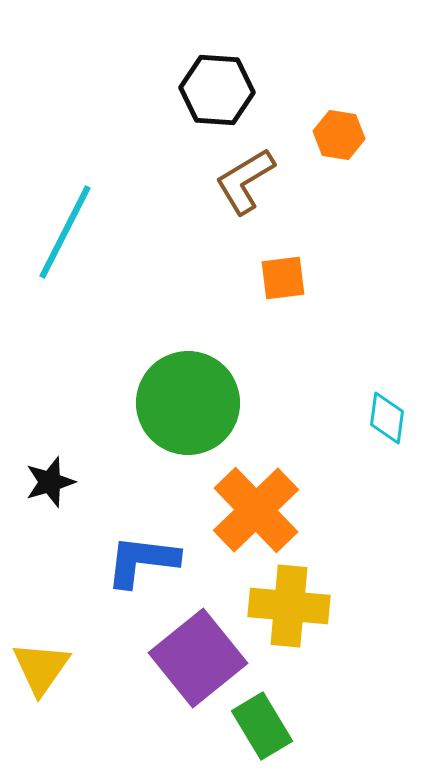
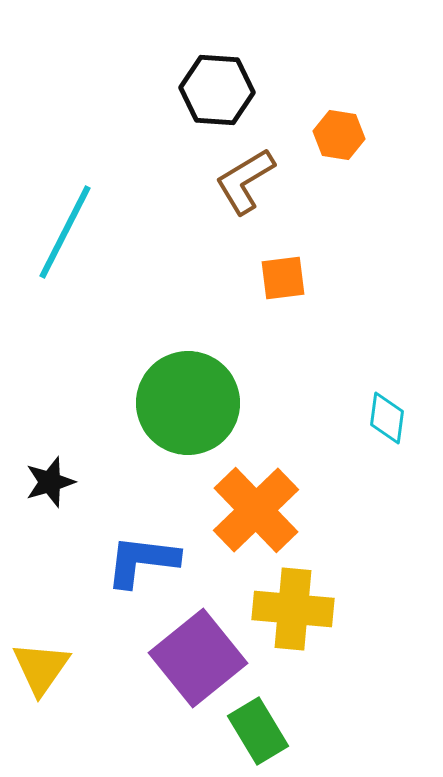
yellow cross: moved 4 px right, 3 px down
green rectangle: moved 4 px left, 5 px down
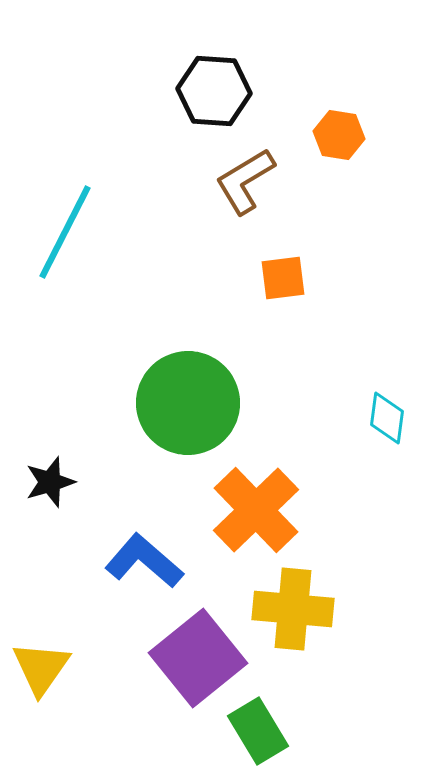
black hexagon: moved 3 px left, 1 px down
blue L-shape: moved 2 px right; rotated 34 degrees clockwise
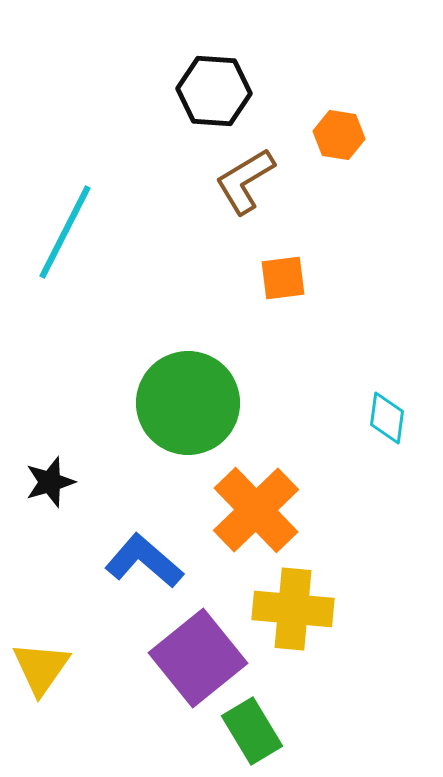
green rectangle: moved 6 px left
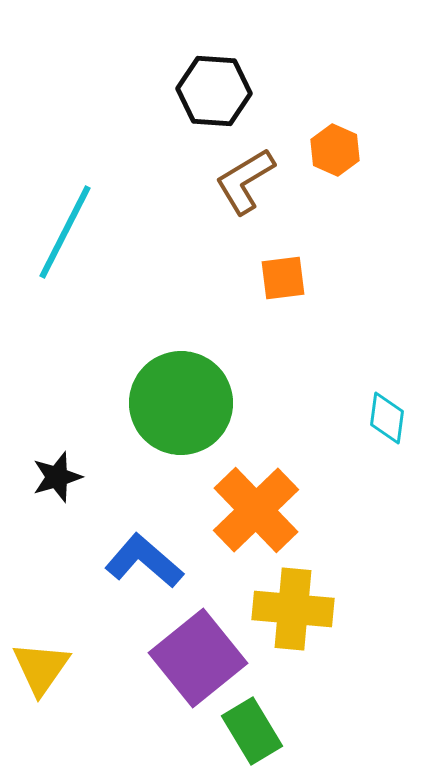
orange hexagon: moved 4 px left, 15 px down; rotated 15 degrees clockwise
green circle: moved 7 px left
black star: moved 7 px right, 5 px up
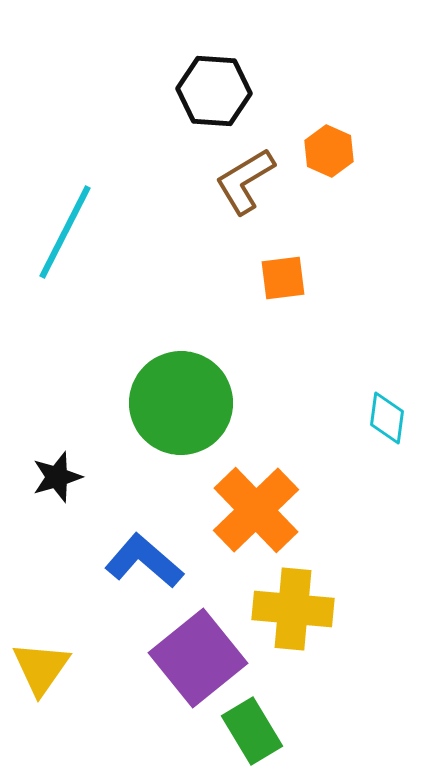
orange hexagon: moved 6 px left, 1 px down
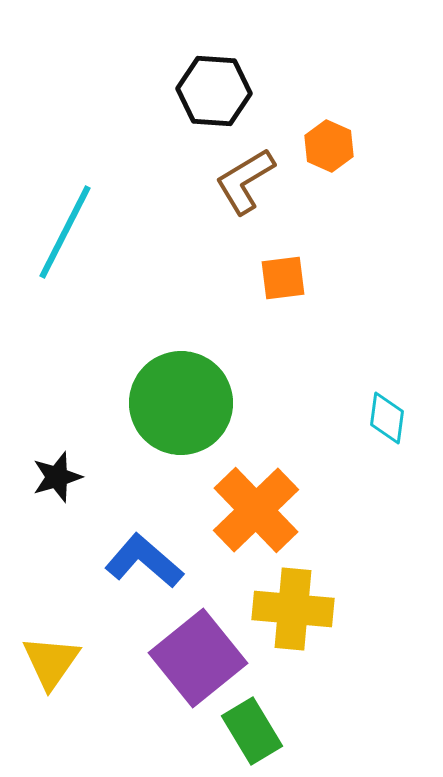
orange hexagon: moved 5 px up
yellow triangle: moved 10 px right, 6 px up
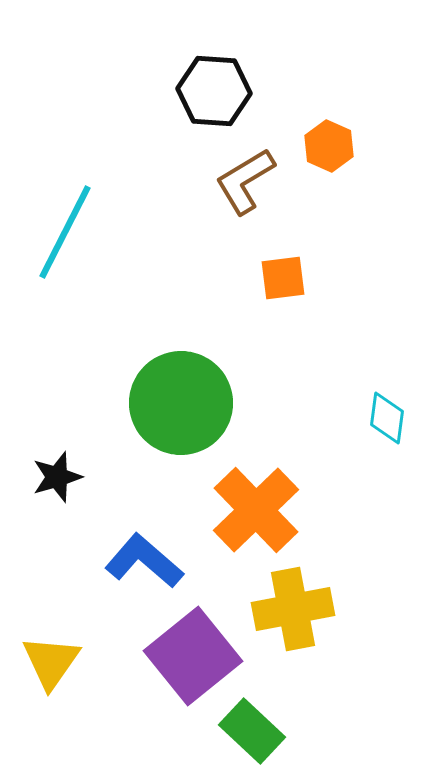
yellow cross: rotated 16 degrees counterclockwise
purple square: moved 5 px left, 2 px up
green rectangle: rotated 16 degrees counterclockwise
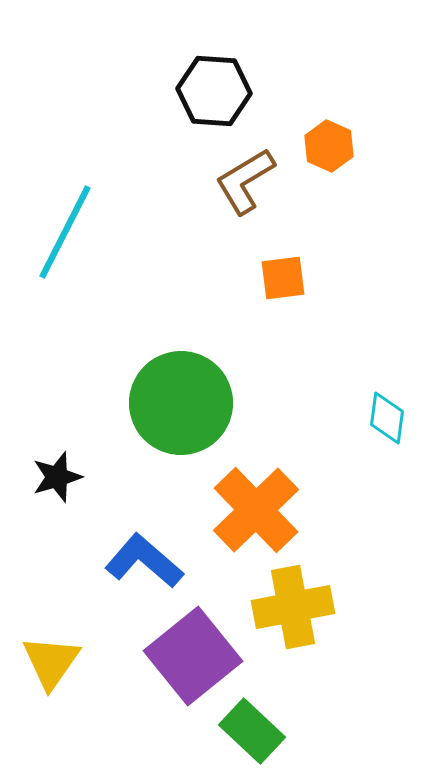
yellow cross: moved 2 px up
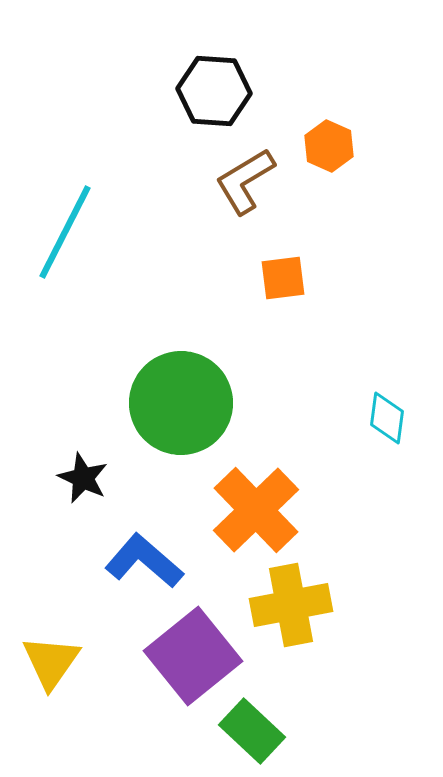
black star: moved 26 px right, 1 px down; rotated 30 degrees counterclockwise
yellow cross: moved 2 px left, 2 px up
